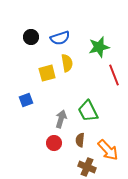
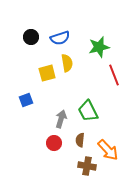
brown cross: moved 1 px up; rotated 12 degrees counterclockwise
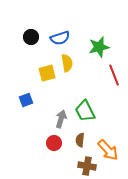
green trapezoid: moved 3 px left
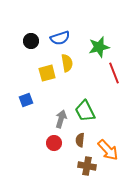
black circle: moved 4 px down
red line: moved 2 px up
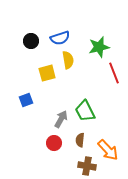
yellow semicircle: moved 1 px right, 3 px up
gray arrow: rotated 12 degrees clockwise
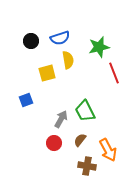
brown semicircle: rotated 32 degrees clockwise
orange arrow: rotated 15 degrees clockwise
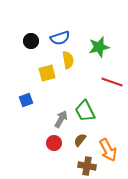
red line: moved 2 px left, 9 px down; rotated 50 degrees counterclockwise
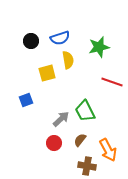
gray arrow: rotated 18 degrees clockwise
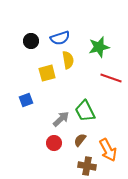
red line: moved 1 px left, 4 px up
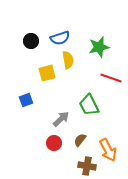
green trapezoid: moved 4 px right, 6 px up
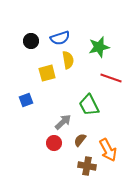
gray arrow: moved 2 px right, 3 px down
